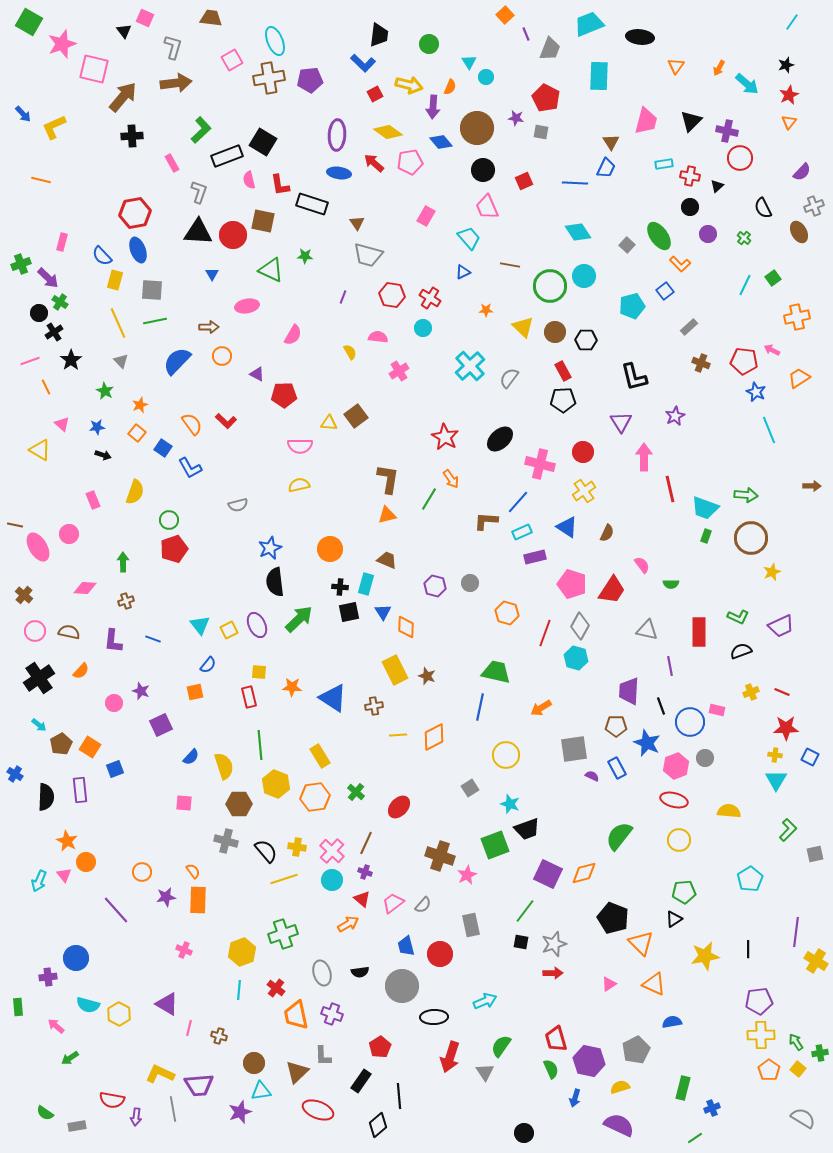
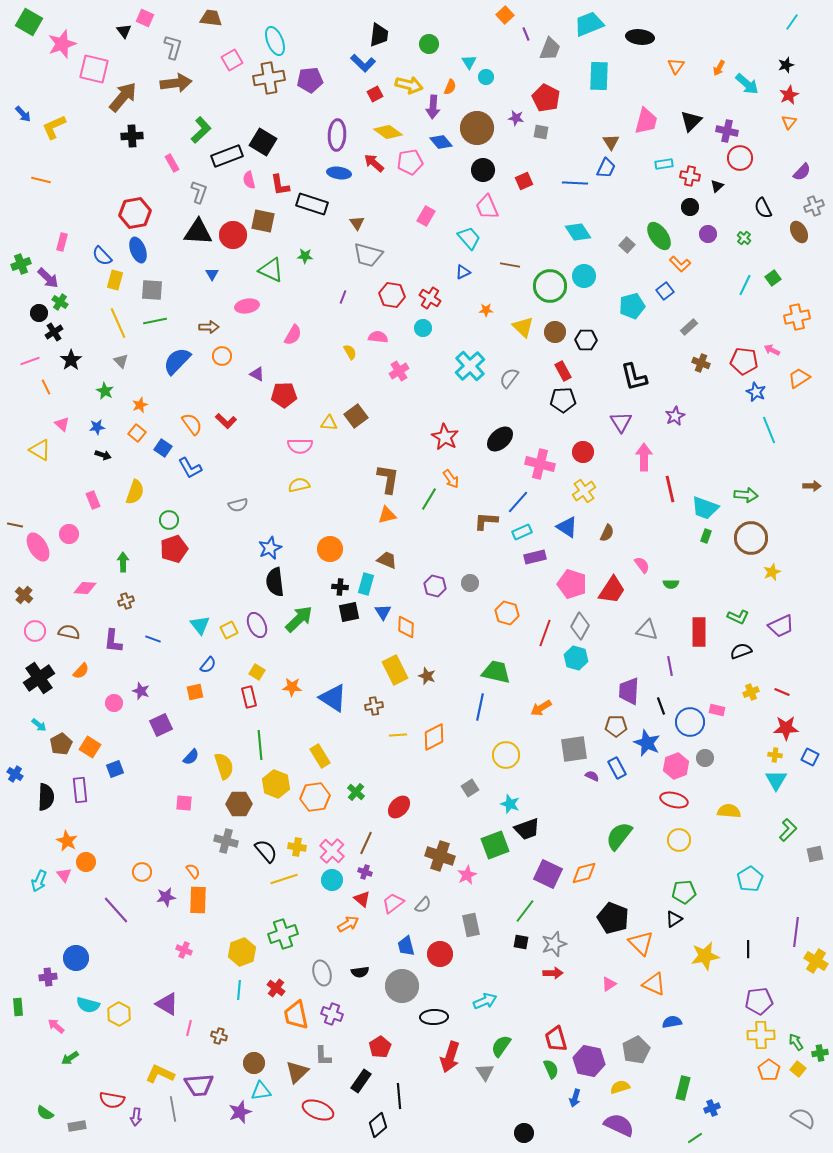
yellow square at (259, 672): moved 2 px left; rotated 28 degrees clockwise
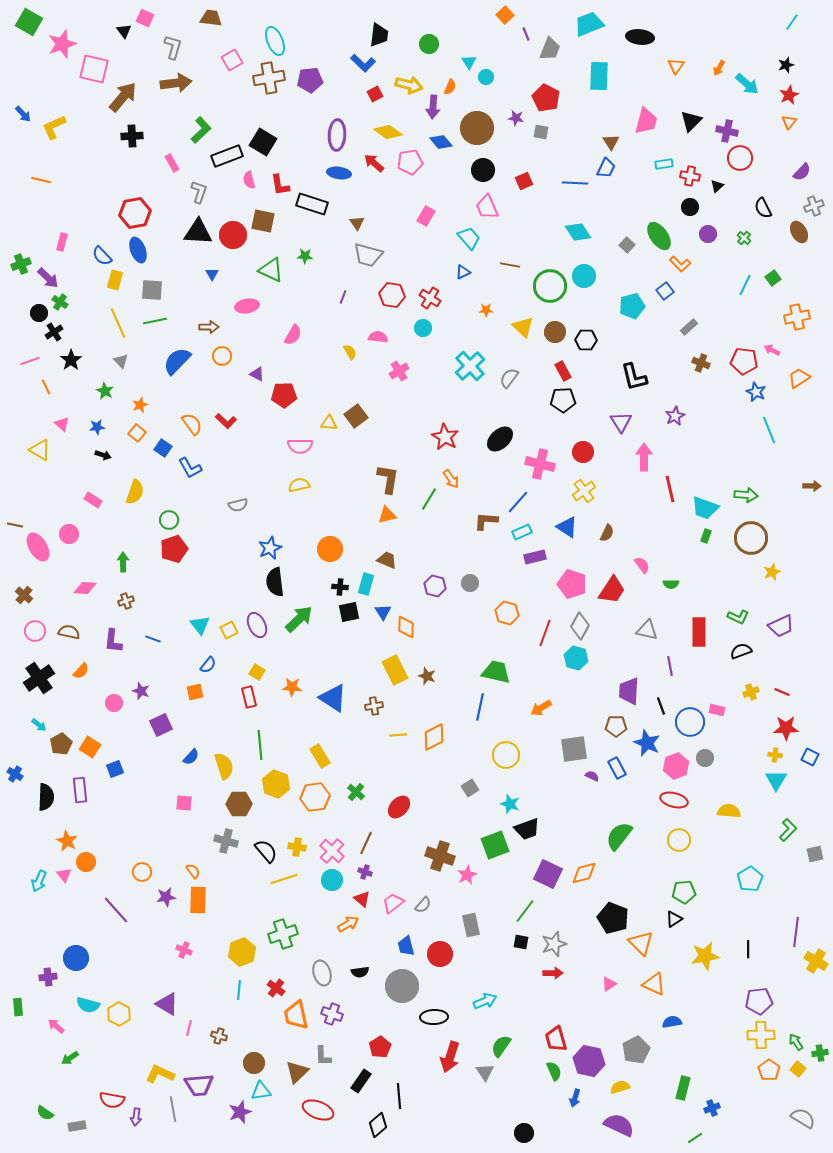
pink rectangle at (93, 500): rotated 36 degrees counterclockwise
green semicircle at (551, 1069): moved 3 px right, 2 px down
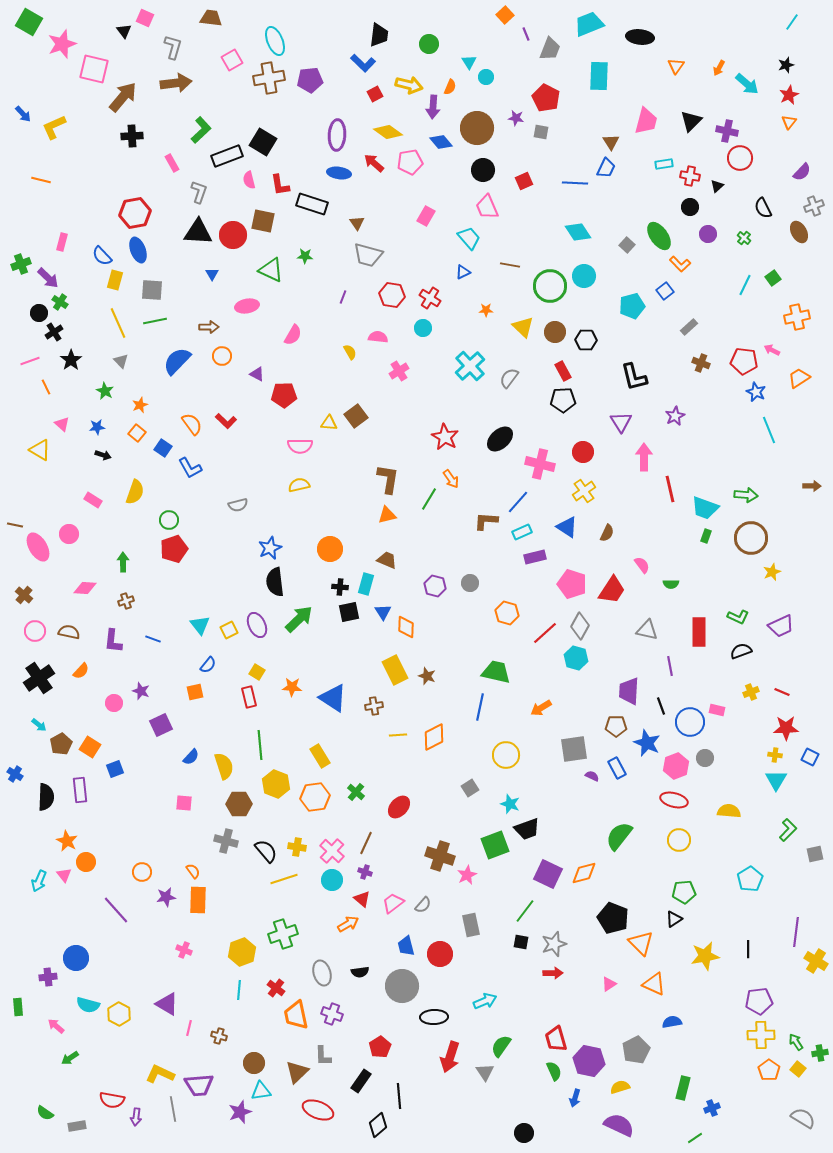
red line at (545, 633): rotated 28 degrees clockwise
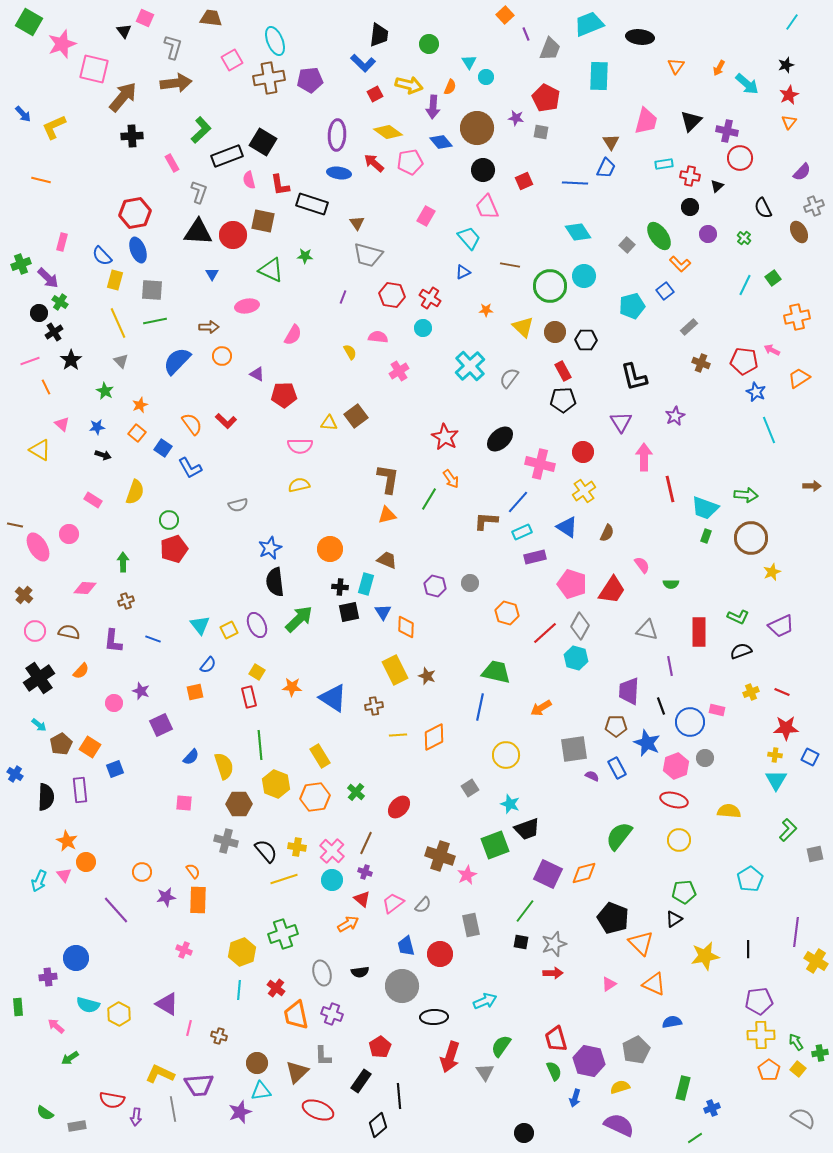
brown circle at (254, 1063): moved 3 px right
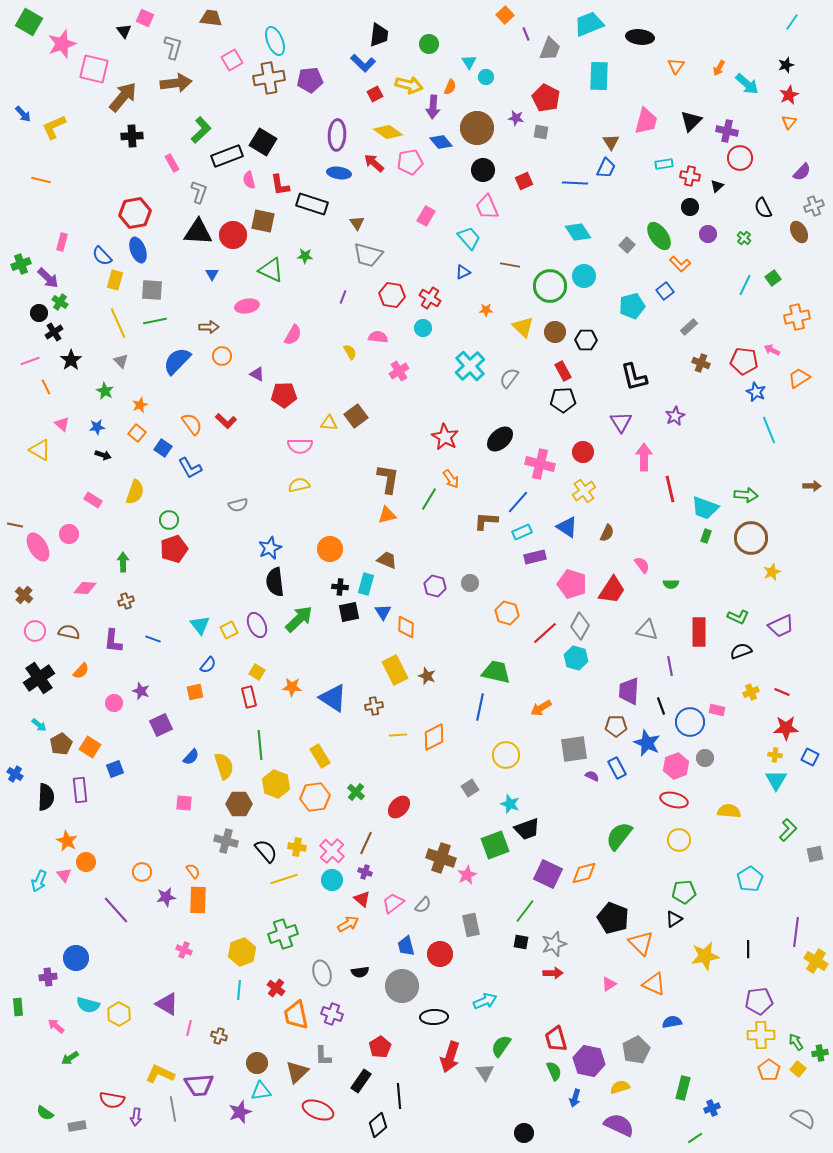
brown cross at (440, 856): moved 1 px right, 2 px down
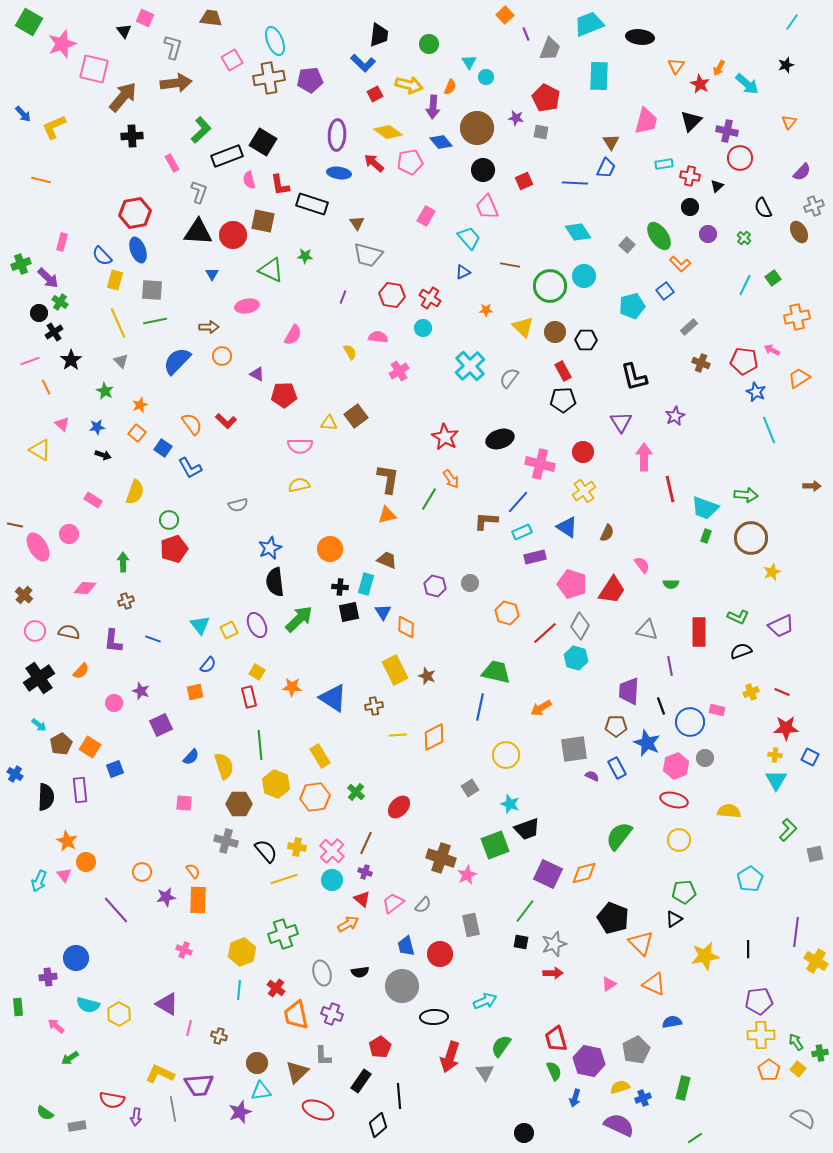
red star at (789, 95): moved 89 px left, 11 px up; rotated 18 degrees counterclockwise
black ellipse at (500, 439): rotated 24 degrees clockwise
blue cross at (712, 1108): moved 69 px left, 10 px up
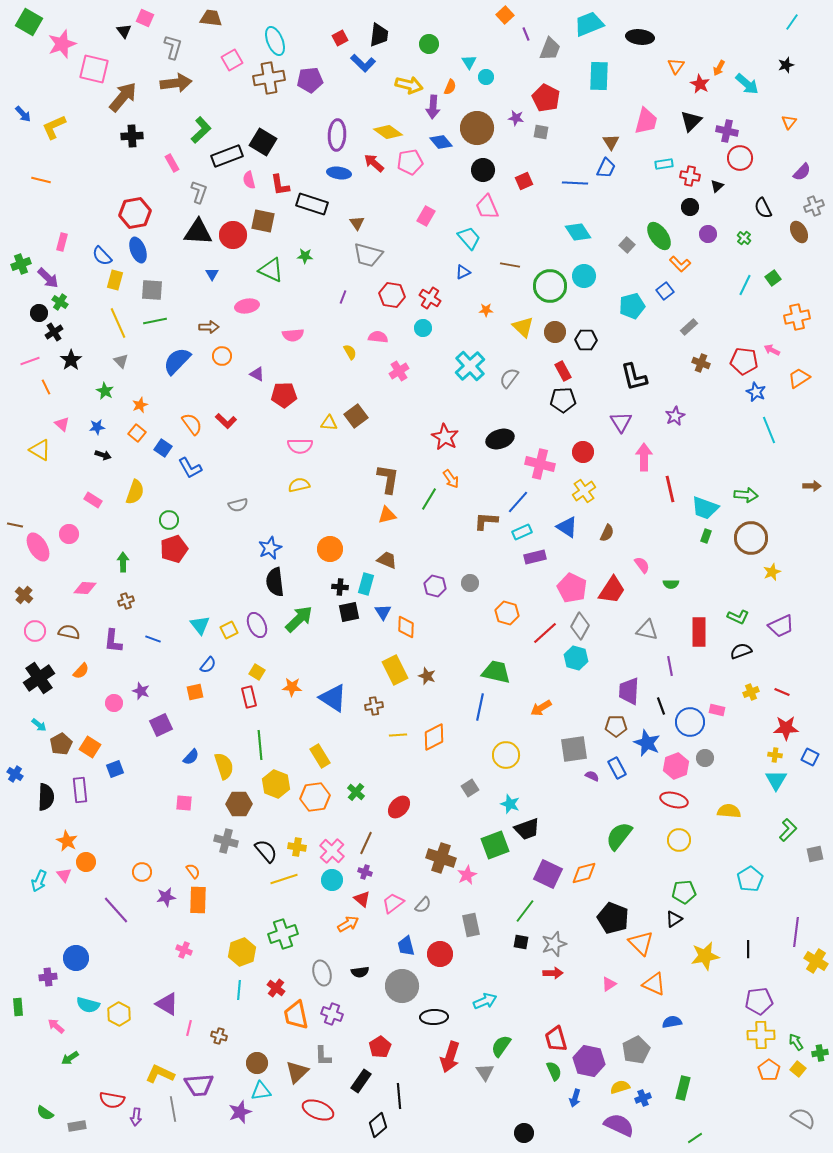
red square at (375, 94): moved 35 px left, 56 px up
pink semicircle at (293, 335): rotated 55 degrees clockwise
pink pentagon at (572, 584): moved 4 px down; rotated 8 degrees clockwise
